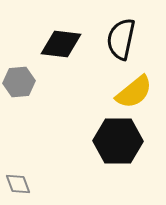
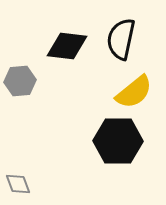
black diamond: moved 6 px right, 2 px down
gray hexagon: moved 1 px right, 1 px up
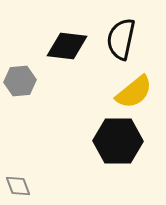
gray diamond: moved 2 px down
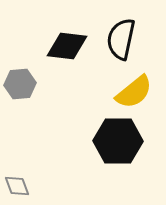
gray hexagon: moved 3 px down
gray diamond: moved 1 px left
